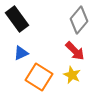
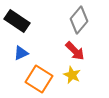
black rectangle: moved 2 px down; rotated 20 degrees counterclockwise
orange square: moved 2 px down
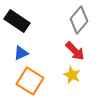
orange square: moved 9 px left, 2 px down
